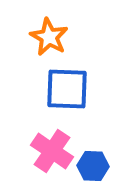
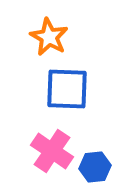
blue hexagon: moved 2 px right, 1 px down; rotated 8 degrees counterclockwise
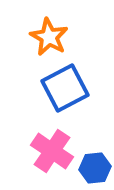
blue square: moved 2 px left, 1 px up; rotated 30 degrees counterclockwise
blue hexagon: moved 1 px down
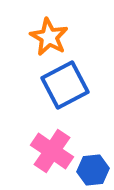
blue square: moved 3 px up
blue hexagon: moved 2 px left, 2 px down
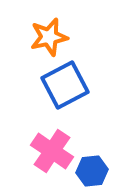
orange star: rotated 30 degrees clockwise
blue hexagon: moved 1 px left, 1 px down
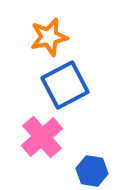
pink cross: moved 10 px left, 14 px up; rotated 15 degrees clockwise
blue hexagon: rotated 16 degrees clockwise
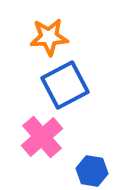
orange star: rotated 9 degrees clockwise
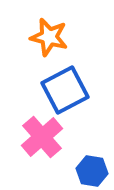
orange star: rotated 18 degrees clockwise
blue square: moved 5 px down
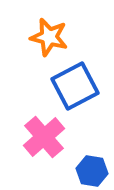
blue square: moved 10 px right, 4 px up
pink cross: moved 2 px right
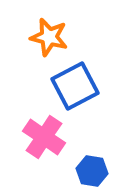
pink cross: rotated 15 degrees counterclockwise
